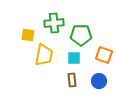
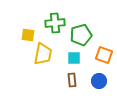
green cross: moved 1 px right
green pentagon: rotated 15 degrees counterclockwise
yellow trapezoid: moved 1 px left, 1 px up
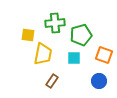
brown rectangle: moved 20 px left, 1 px down; rotated 40 degrees clockwise
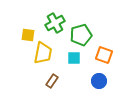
green cross: rotated 24 degrees counterclockwise
yellow trapezoid: moved 1 px up
